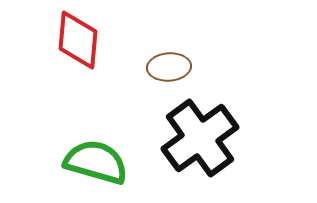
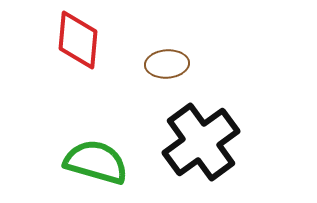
brown ellipse: moved 2 px left, 3 px up
black cross: moved 1 px right, 4 px down
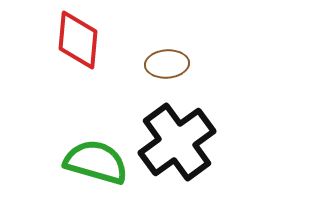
black cross: moved 24 px left
